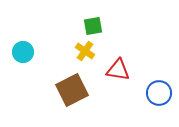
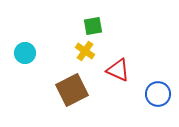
cyan circle: moved 2 px right, 1 px down
red triangle: rotated 15 degrees clockwise
blue circle: moved 1 px left, 1 px down
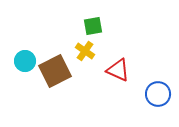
cyan circle: moved 8 px down
brown square: moved 17 px left, 19 px up
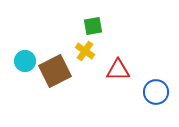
red triangle: rotated 25 degrees counterclockwise
blue circle: moved 2 px left, 2 px up
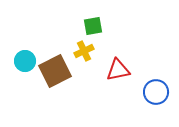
yellow cross: moved 1 px left; rotated 30 degrees clockwise
red triangle: rotated 10 degrees counterclockwise
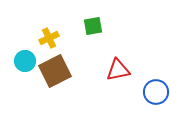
yellow cross: moved 35 px left, 13 px up
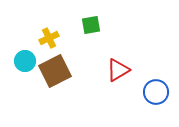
green square: moved 2 px left, 1 px up
red triangle: rotated 20 degrees counterclockwise
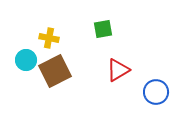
green square: moved 12 px right, 4 px down
yellow cross: rotated 36 degrees clockwise
cyan circle: moved 1 px right, 1 px up
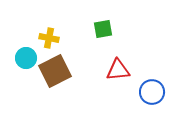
cyan circle: moved 2 px up
red triangle: rotated 25 degrees clockwise
blue circle: moved 4 px left
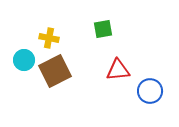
cyan circle: moved 2 px left, 2 px down
blue circle: moved 2 px left, 1 px up
